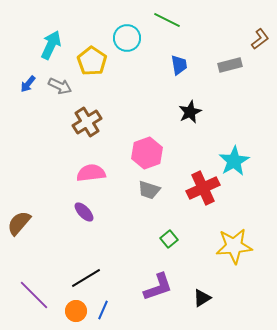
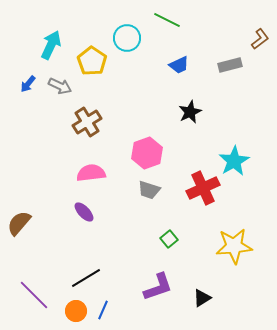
blue trapezoid: rotated 75 degrees clockwise
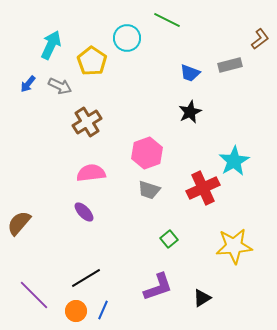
blue trapezoid: moved 11 px right, 8 px down; rotated 45 degrees clockwise
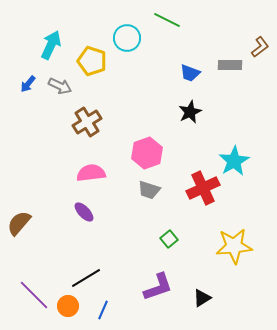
brown L-shape: moved 8 px down
yellow pentagon: rotated 16 degrees counterclockwise
gray rectangle: rotated 15 degrees clockwise
orange circle: moved 8 px left, 5 px up
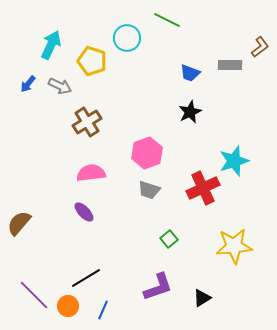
cyan star: rotated 12 degrees clockwise
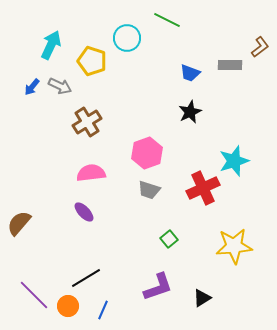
blue arrow: moved 4 px right, 3 px down
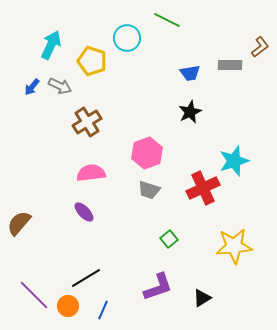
blue trapezoid: rotated 30 degrees counterclockwise
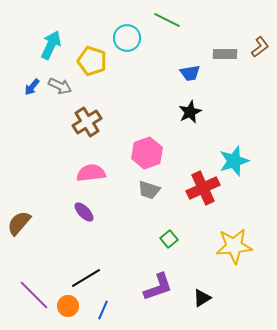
gray rectangle: moved 5 px left, 11 px up
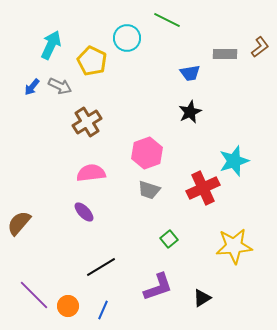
yellow pentagon: rotated 8 degrees clockwise
black line: moved 15 px right, 11 px up
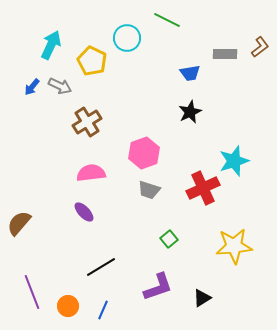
pink hexagon: moved 3 px left
purple line: moved 2 px left, 3 px up; rotated 24 degrees clockwise
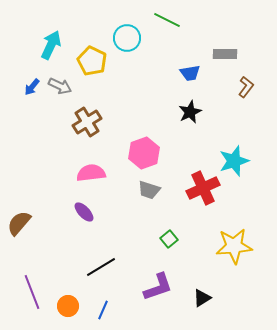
brown L-shape: moved 14 px left, 40 px down; rotated 15 degrees counterclockwise
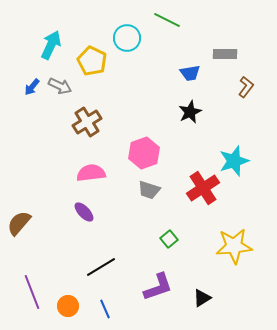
red cross: rotated 8 degrees counterclockwise
blue line: moved 2 px right, 1 px up; rotated 48 degrees counterclockwise
